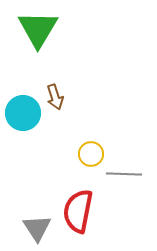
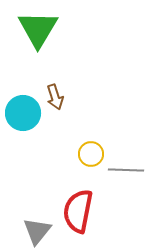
gray line: moved 2 px right, 4 px up
gray triangle: moved 3 px down; rotated 12 degrees clockwise
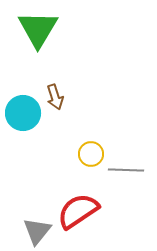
red semicircle: rotated 45 degrees clockwise
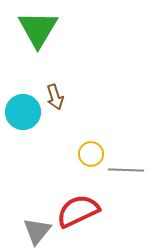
cyan circle: moved 1 px up
red semicircle: rotated 9 degrees clockwise
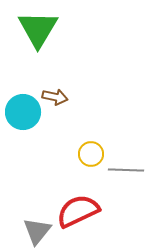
brown arrow: rotated 60 degrees counterclockwise
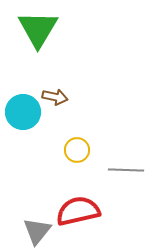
yellow circle: moved 14 px left, 4 px up
red semicircle: rotated 12 degrees clockwise
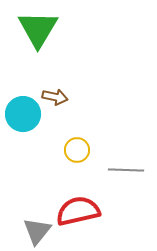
cyan circle: moved 2 px down
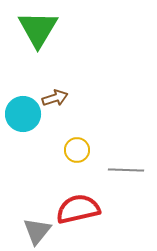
brown arrow: moved 1 px down; rotated 30 degrees counterclockwise
red semicircle: moved 2 px up
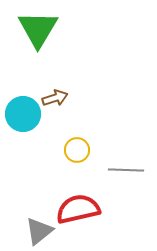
gray triangle: moved 2 px right; rotated 12 degrees clockwise
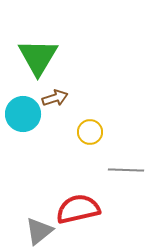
green triangle: moved 28 px down
yellow circle: moved 13 px right, 18 px up
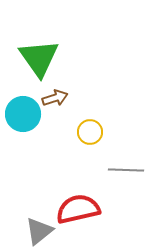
green triangle: moved 1 px right, 1 px down; rotated 6 degrees counterclockwise
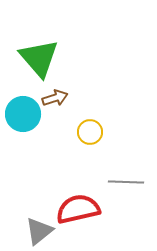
green triangle: rotated 6 degrees counterclockwise
gray line: moved 12 px down
